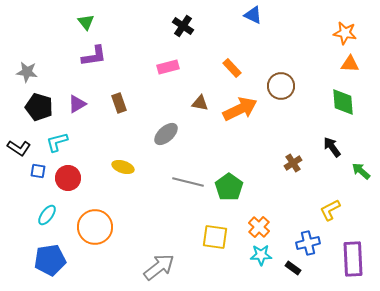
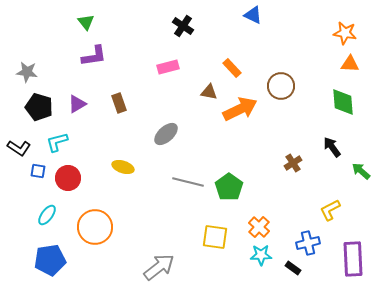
brown triangle: moved 9 px right, 11 px up
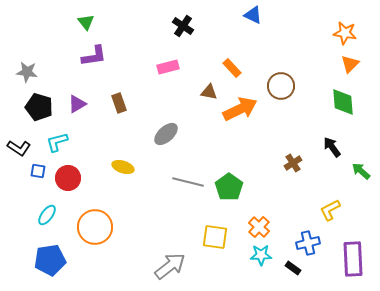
orange triangle: rotated 48 degrees counterclockwise
gray arrow: moved 11 px right, 1 px up
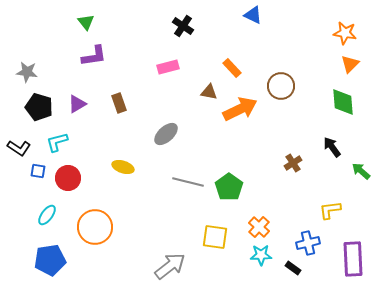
yellow L-shape: rotated 20 degrees clockwise
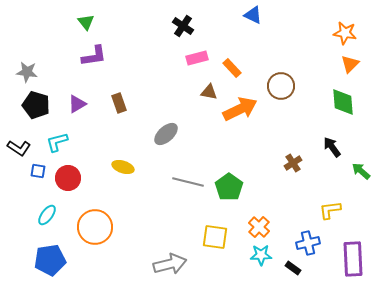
pink rectangle: moved 29 px right, 9 px up
black pentagon: moved 3 px left, 2 px up
gray arrow: moved 2 px up; rotated 24 degrees clockwise
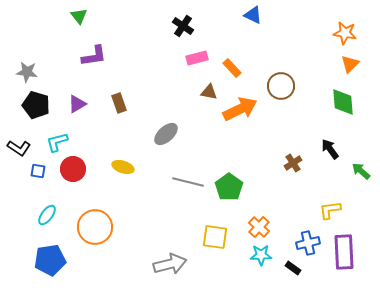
green triangle: moved 7 px left, 6 px up
black arrow: moved 2 px left, 2 px down
red circle: moved 5 px right, 9 px up
purple rectangle: moved 9 px left, 7 px up
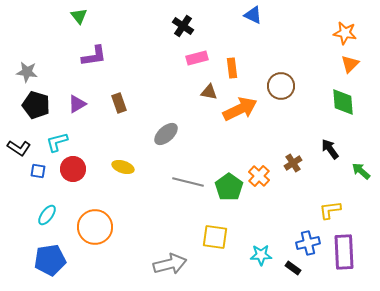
orange rectangle: rotated 36 degrees clockwise
orange cross: moved 51 px up
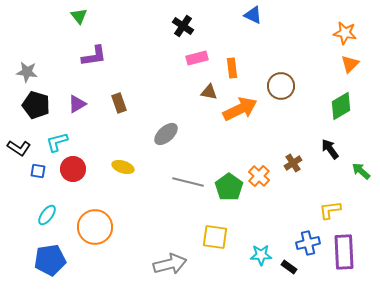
green diamond: moved 2 px left, 4 px down; rotated 64 degrees clockwise
black rectangle: moved 4 px left, 1 px up
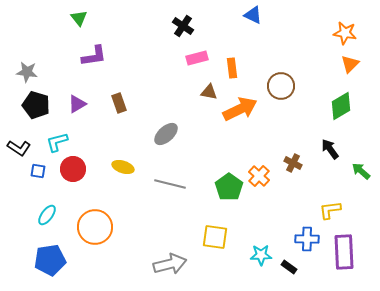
green triangle: moved 2 px down
brown cross: rotated 30 degrees counterclockwise
gray line: moved 18 px left, 2 px down
blue cross: moved 1 px left, 4 px up; rotated 15 degrees clockwise
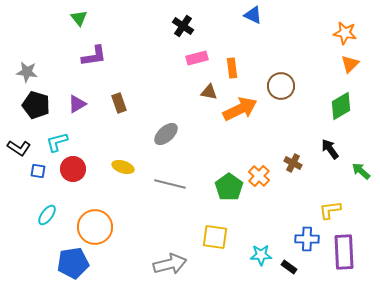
blue pentagon: moved 23 px right, 3 px down
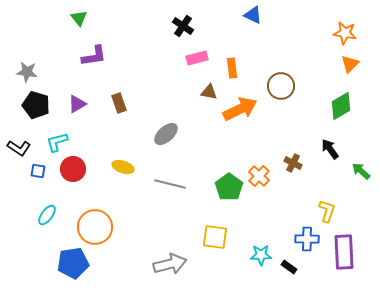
yellow L-shape: moved 3 px left, 1 px down; rotated 115 degrees clockwise
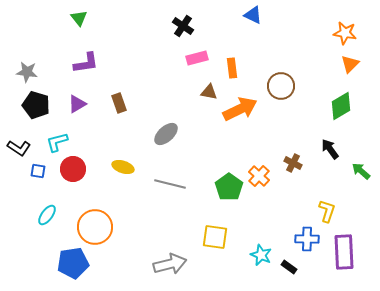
purple L-shape: moved 8 px left, 7 px down
cyan star: rotated 25 degrees clockwise
